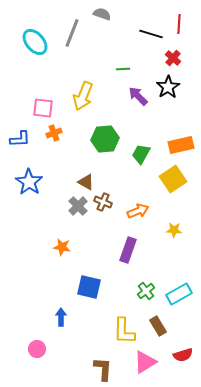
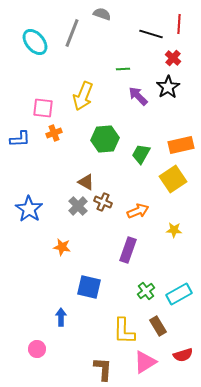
blue star: moved 27 px down
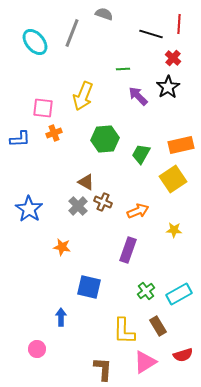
gray semicircle: moved 2 px right
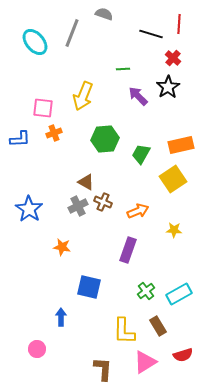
gray cross: rotated 18 degrees clockwise
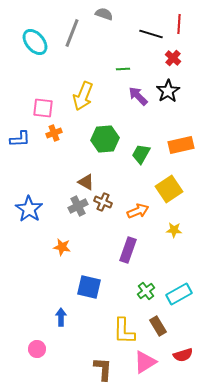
black star: moved 4 px down
yellow square: moved 4 px left, 10 px down
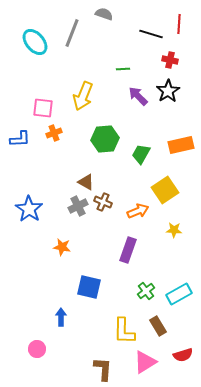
red cross: moved 3 px left, 2 px down; rotated 28 degrees counterclockwise
yellow square: moved 4 px left, 1 px down
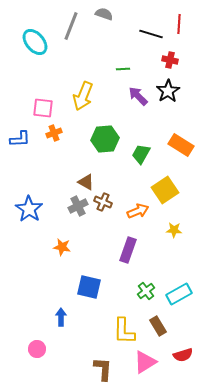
gray line: moved 1 px left, 7 px up
orange rectangle: rotated 45 degrees clockwise
